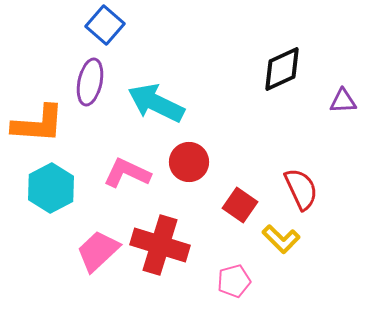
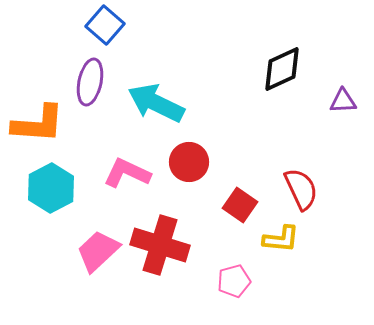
yellow L-shape: rotated 39 degrees counterclockwise
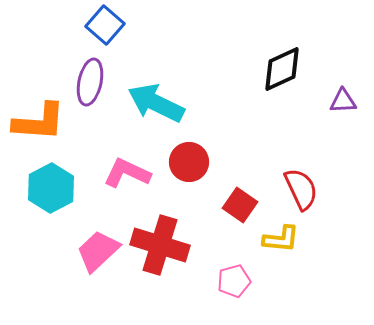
orange L-shape: moved 1 px right, 2 px up
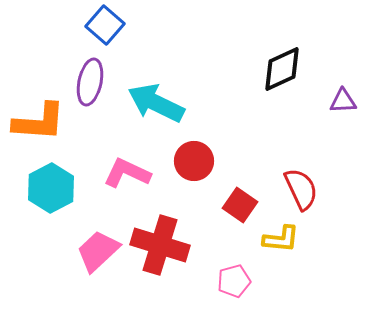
red circle: moved 5 px right, 1 px up
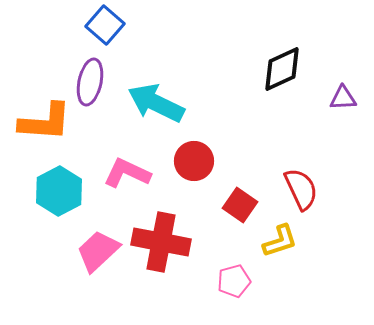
purple triangle: moved 3 px up
orange L-shape: moved 6 px right
cyan hexagon: moved 8 px right, 3 px down
yellow L-shape: moved 1 px left, 2 px down; rotated 24 degrees counterclockwise
red cross: moved 1 px right, 3 px up; rotated 6 degrees counterclockwise
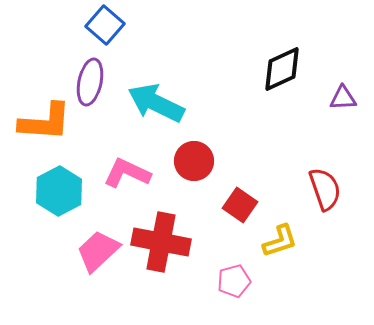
red semicircle: moved 24 px right; rotated 6 degrees clockwise
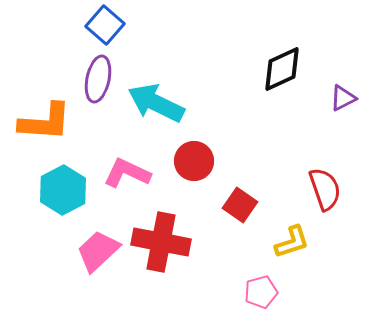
purple ellipse: moved 8 px right, 3 px up
purple triangle: rotated 24 degrees counterclockwise
cyan hexagon: moved 4 px right, 1 px up
yellow L-shape: moved 12 px right, 1 px down
pink pentagon: moved 27 px right, 11 px down
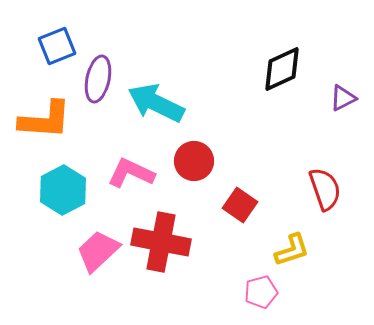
blue square: moved 48 px left, 21 px down; rotated 27 degrees clockwise
orange L-shape: moved 2 px up
pink L-shape: moved 4 px right
yellow L-shape: moved 8 px down
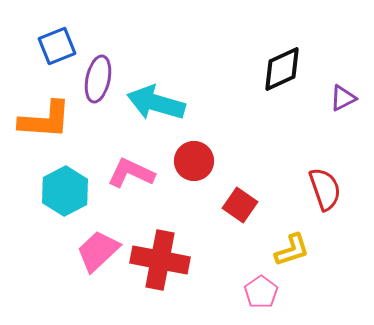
cyan arrow: rotated 10 degrees counterclockwise
cyan hexagon: moved 2 px right, 1 px down
red cross: moved 1 px left, 18 px down
pink pentagon: rotated 20 degrees counterclockwise
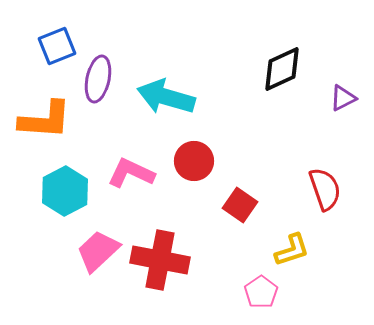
cyan arrow: moved 10 px right, 6 px up
